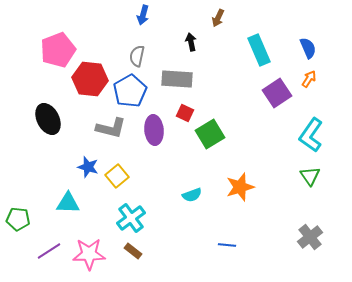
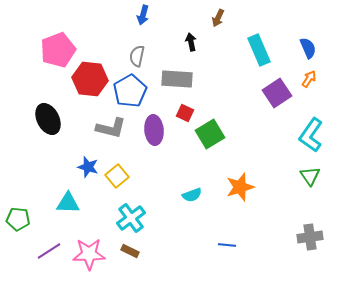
gray cross: rotated 30 degrees clockwise
brown rectangle: moved 3 px left; rotated 12 degrees counterclockwise
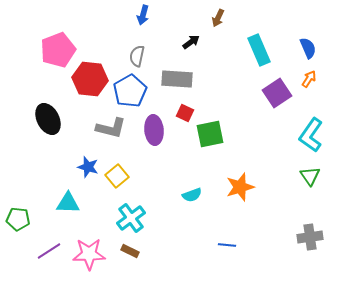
black arrow: rotated 66 degrees clockwise
green square: rotated 20 degrees clockwise
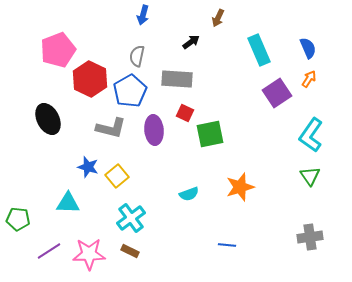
red hexagon: rotated 20 degrees clockwise
cyan semicircle: moved 3 px left, 1 px up
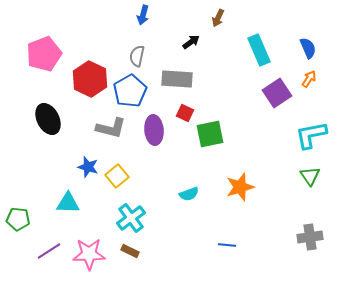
pink pentagon: moved 14 px left, 4 px down
cyan L-shape: rotated 44 degrees clockwise
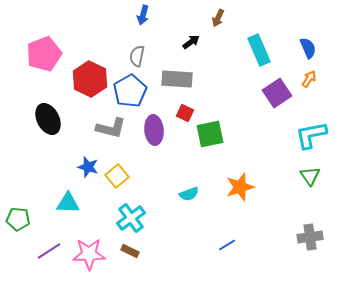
blue line: rotated 36 degrees counterclockwise
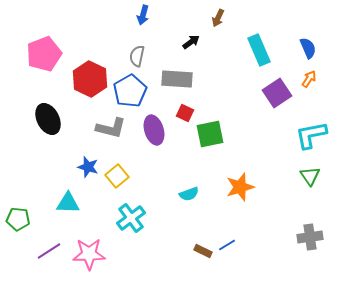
purple ellipse: rotated 12 degrees counterclockwise
brown rectangle: moved 73 px right
